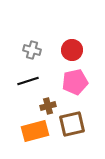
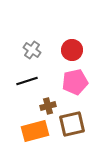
gray cross: rotated 18 degrees clockwise
black line: moved 1 px left
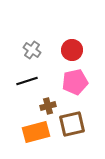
orange rectangle: moved 1 px right, 1 px down
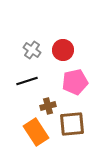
red circle: moved 9 px left
brown square: rotated 8 degrees clockwise
orange rectangle: rotated 72 degrees clockwise
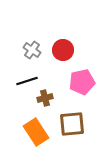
pink pentagon: moved 7 px right
brown cross: moved 3 px left, 8 px up
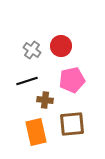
red circle: moved 2 px left, 4 px up
pink pentagon: moved 10 px left, 2 px up
brown cross: moved 2 px down; rotated 21 degrees clockwise
orange rectangle: rotated 20 degrees clockwise
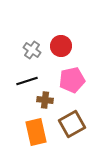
brown square: rotated 24 degrees counterclockwise
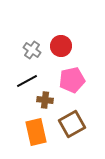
black line: rotated 10 degrees counterclockwise
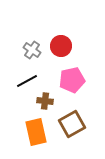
brown cross: moved 1 px down
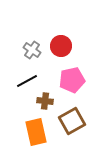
brown square: moved 3 px up
